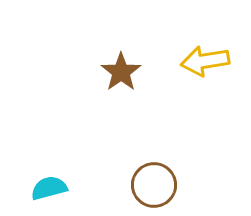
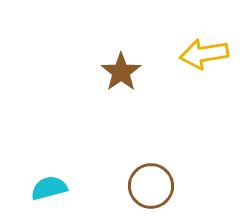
yellow arrow: moved 1 px left, 7 px up
brown circle: moved 3 px left, 1 px down
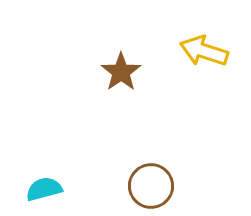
yellow arrow: moved 3 px up; rotated 27 degrees clockwise
cyan semicircle: moved 5 px left, 1 px down
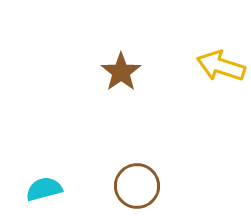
yellow arrow: moved 17 px right, 15 px down
brown circle: moved 14 px left
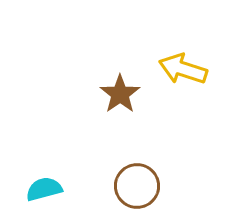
yellow arrow: moved 38 px left, 3 px down
brown star: moved 1 px left, 22 px down
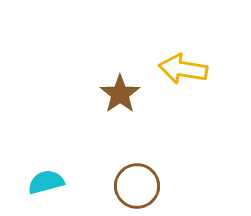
yellow arrow: rotated 9 degrees counterclockwise
cyan semicircle: moved 2 px right, 7 px up
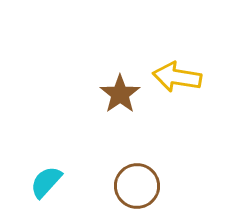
yellow arrow: moved 6 px left, 8 px down
cyan semicircle: rotated 33 degrees counterclockwise
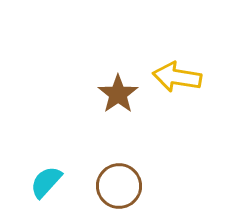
brown star: moved 2 px left
brown circle: moved 18 px left
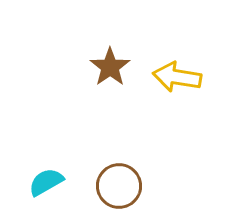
brown star: moved 8 px left, 27 px up
cyan semicircle: rotated 18 degrees clockwise
